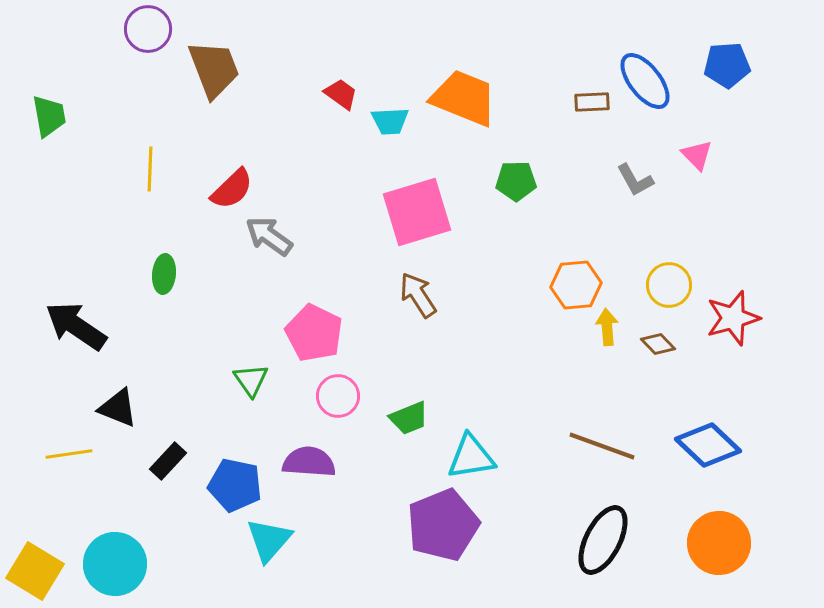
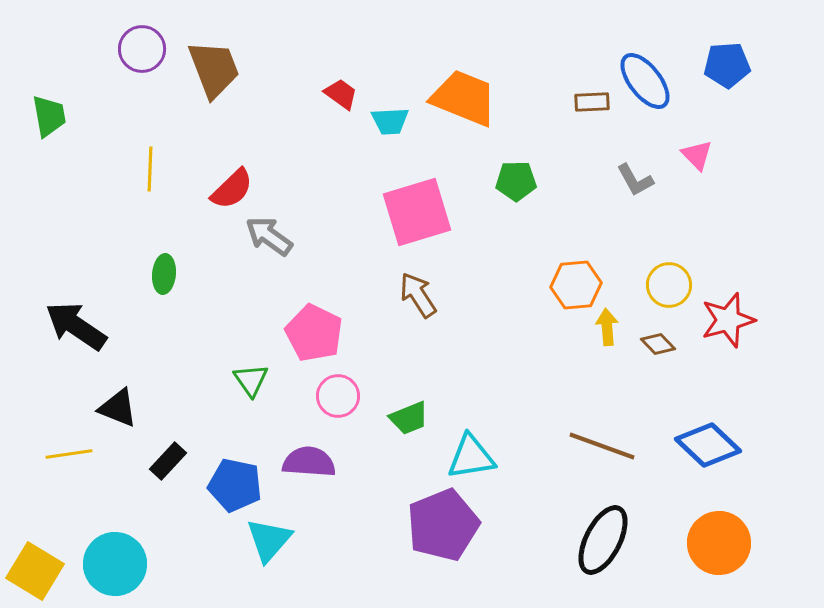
purple circle at (148, 29): moved 6 px left, 20 px down
red star at (733, 318): moved 5 px left, 2 px down
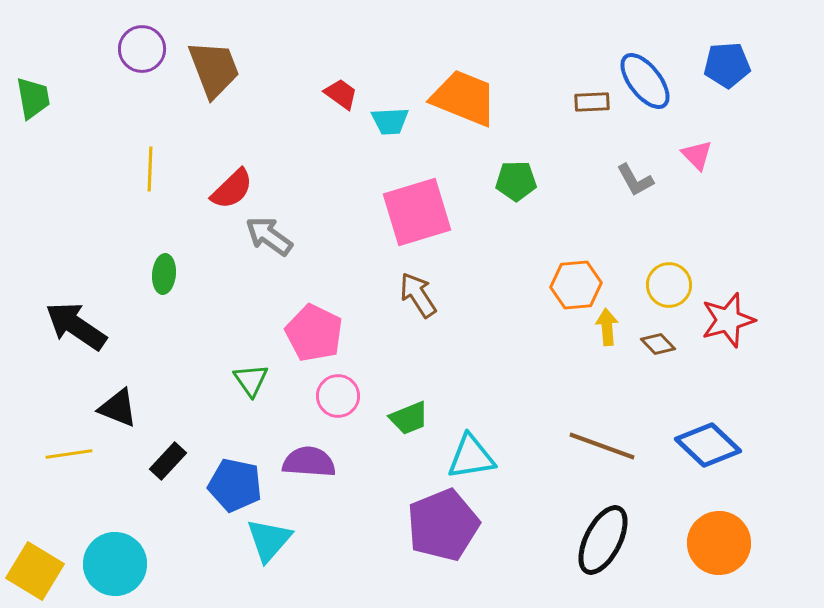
green trapezoid at (49, 116): moved 16 px left, 18 px up
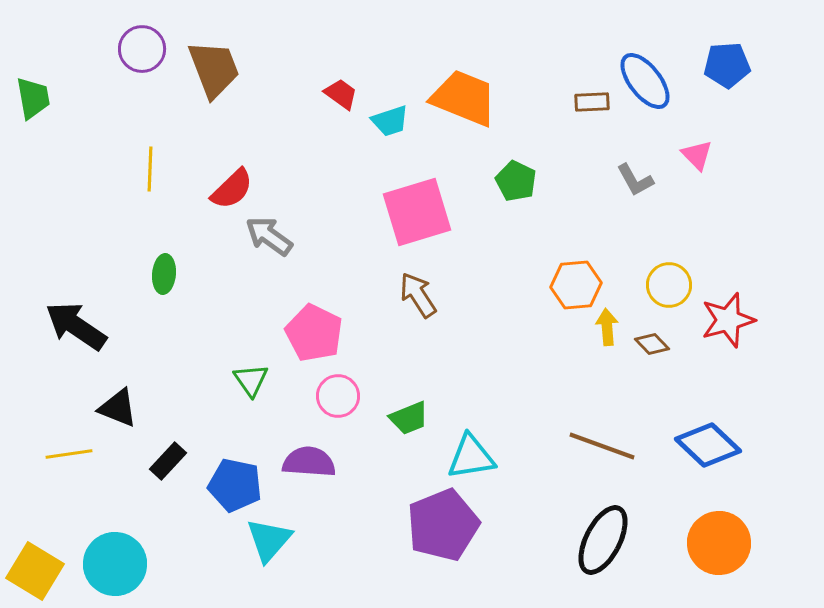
cyan trapezoid at (390, 121): rotated 15 degrees counterclockwise
green pentagon at (516, 181): rotated 27 degrees clockwise
brown diamond at (658, 344): moved 6 px left
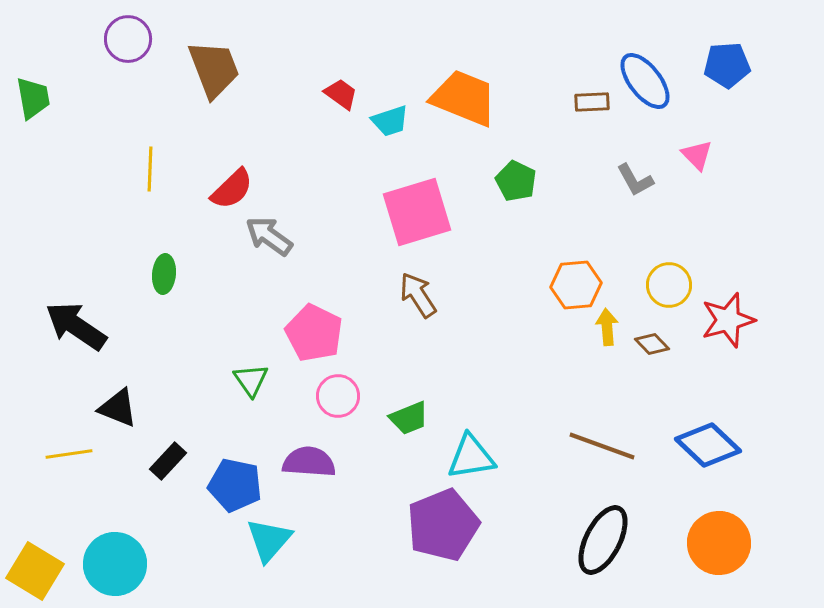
purple circle at (142, 49): moved 14 px left, 10 px up
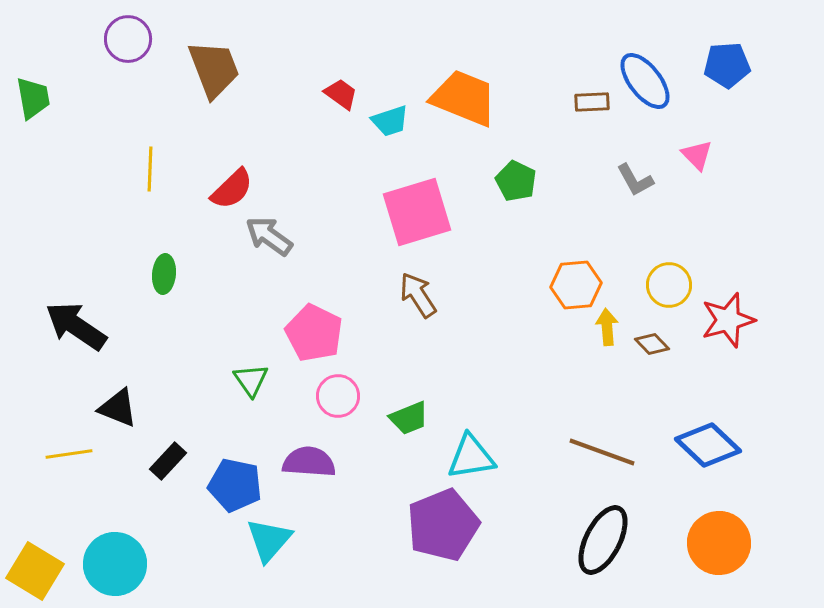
brown line at (602, 446): moved 6 px down
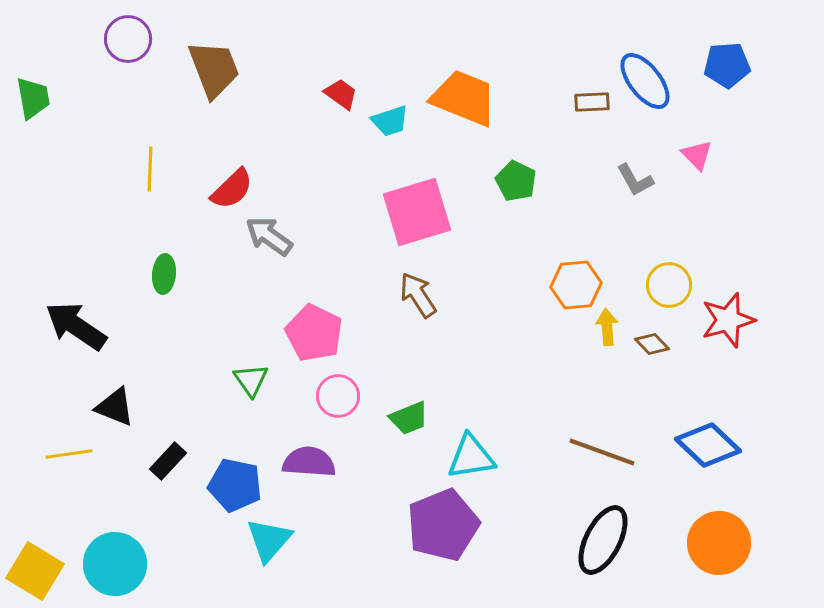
black triangle at (118, 408): moved 3 px left, 1 px up
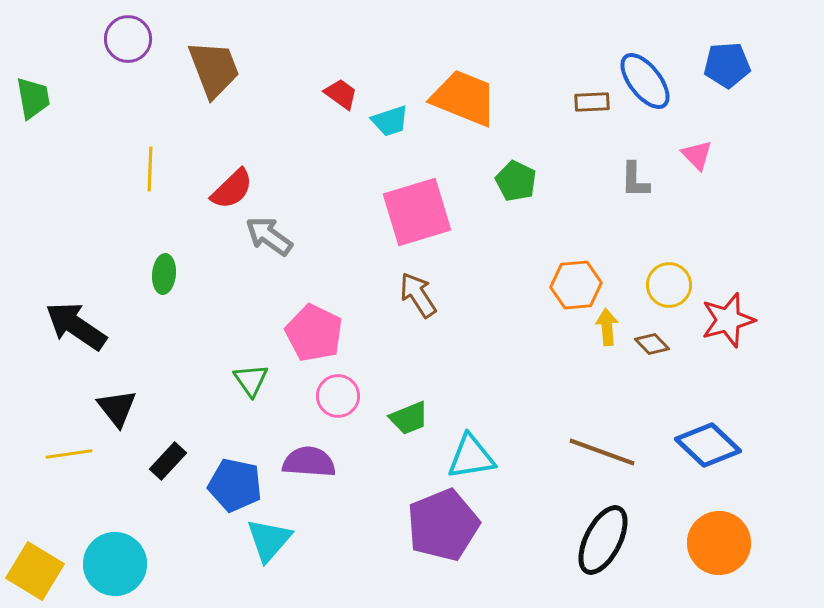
gray L-shape at (635, 180): rotated 30 degrees clockwise
black triangle at (115, 407): moved 2 px right, 1 px down; rotated 30 degrees clockwise
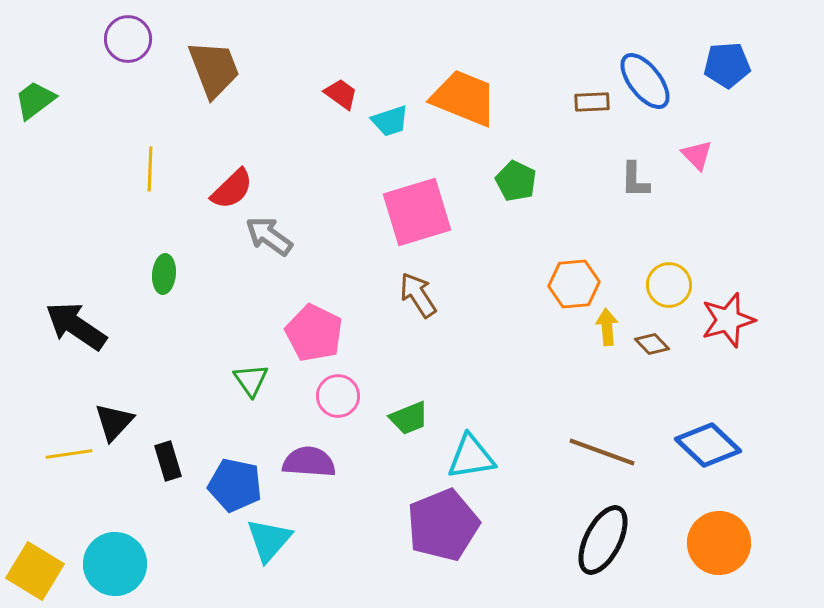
green trapezoid at (33, 98): moved 2 px right, 2 px down; rotated 117 degrees counterclockwise
orange hexagon at (576, 285): moved 2 px left, 1 px up
black triangle at (117, 408): moved 3 px left, 14 px down; rotated 21 degrees clockwise
black rectangle at (168, 461): rotated 60 degrees counterclockwise
